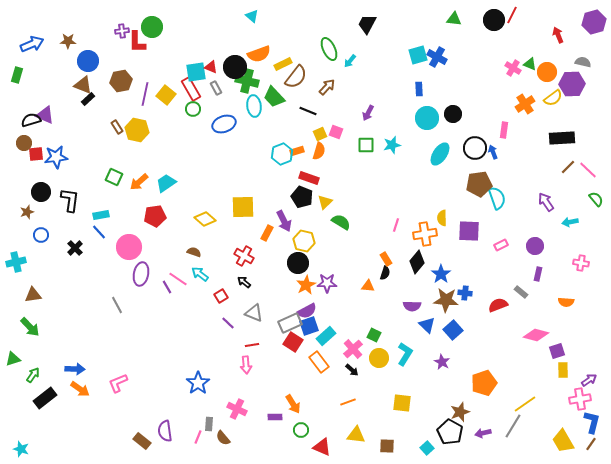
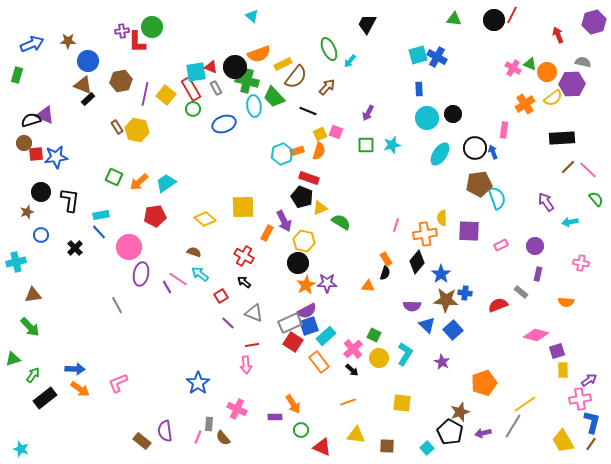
yellow triangle at (325, 202): moved 5 px left, 6 px down; rotated 21 degrees clockwise
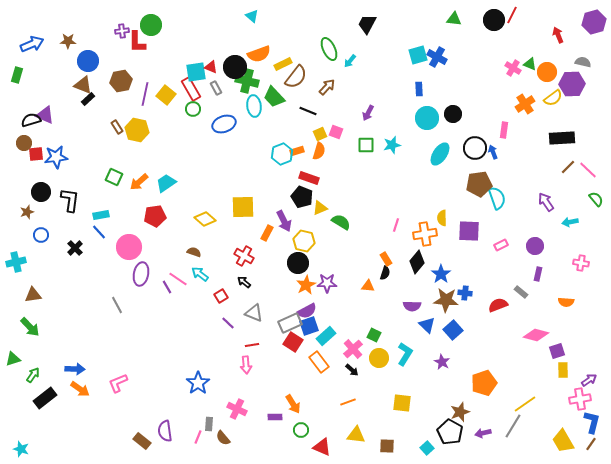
green circle at (152, 27): moved 1 px left, 2 px up
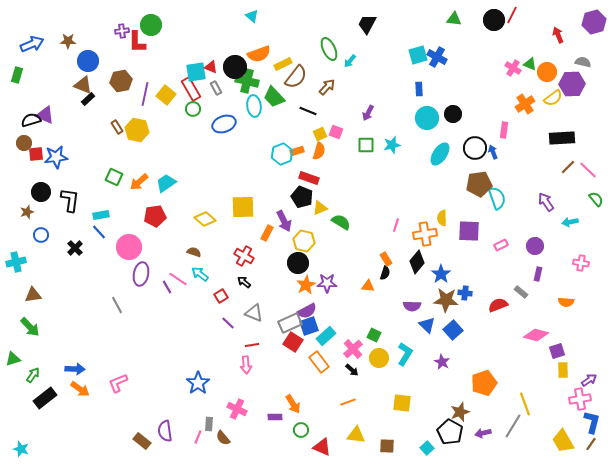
yellow line at (525, 404): rotated 75 degrees counterclockwise
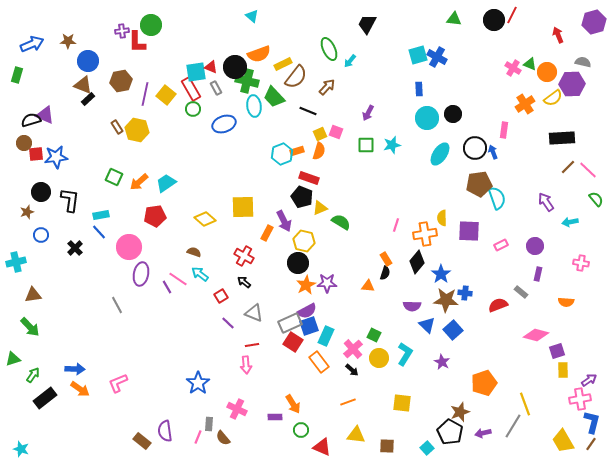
cyan rectangle at (326, 336): rotated 24 degrees counterclockwise
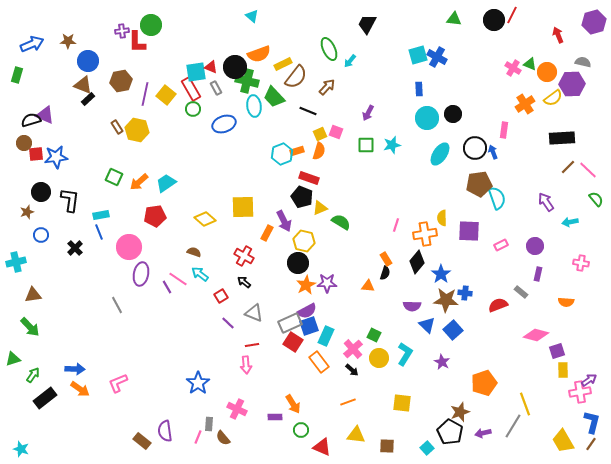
blue line at (99, 232): rotated 21 degrees clockwise
pink cross at (580, 399): moved 7 px up
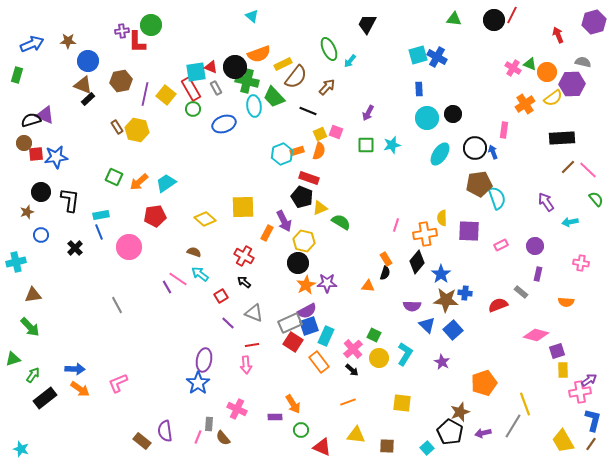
purple ellipse at (141, 274): moved 63 px right, 86 px down
blue L-shape at (592, 422): moved 1 px right, 2 px up
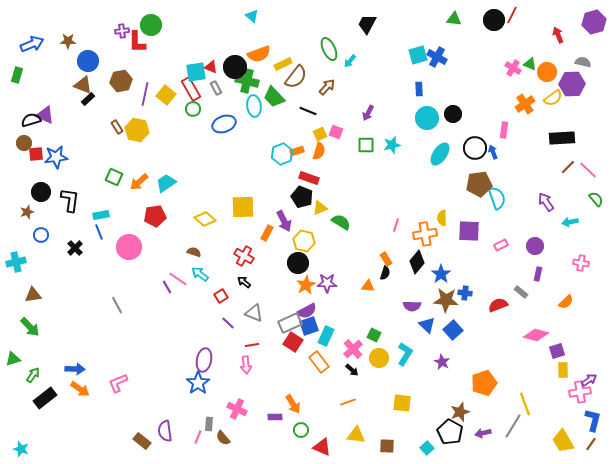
orange semicircle at (566, 302): rotated 49 degrees counterclockwise
